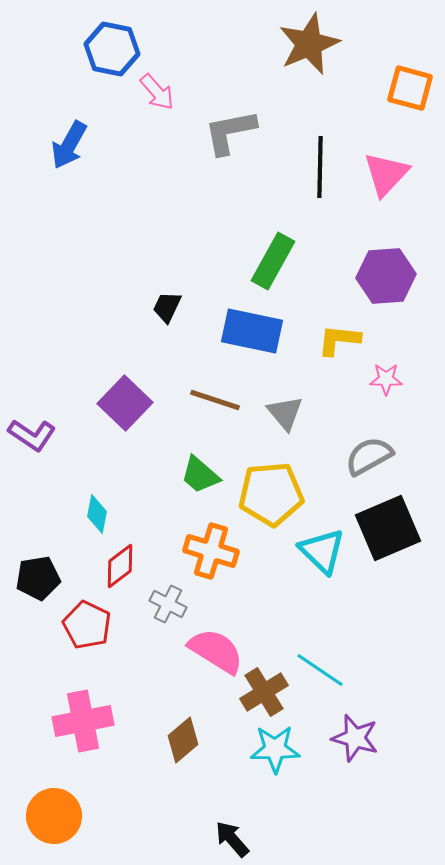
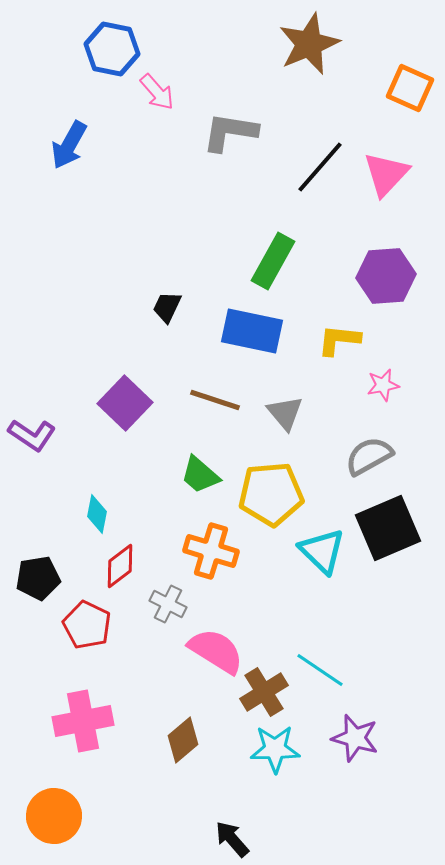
orange square: rotated 9 degrees clockwise
gray L-shape: rotated 20 degrees clockwise
black line: rotated 40 degrees clockwise
pink star: moved 3 px left, 6 px down; rotated 12 degrees counterclockwise
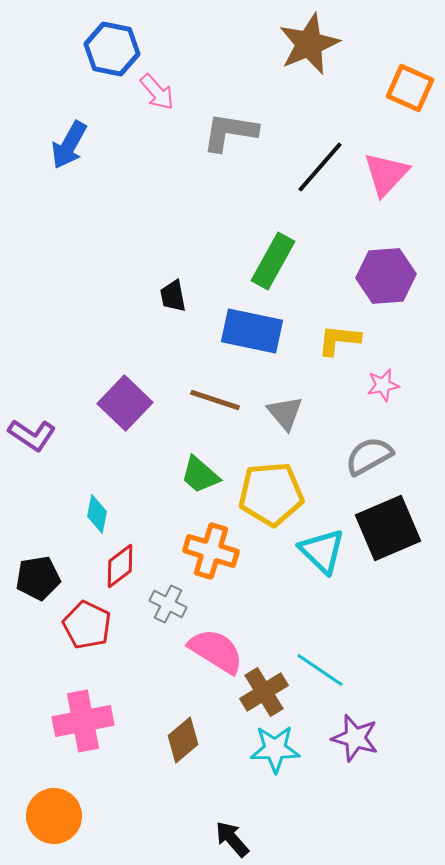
black trapezoid: moved 6 px right, 11 px up; rotated 36 degrees counterclockwise
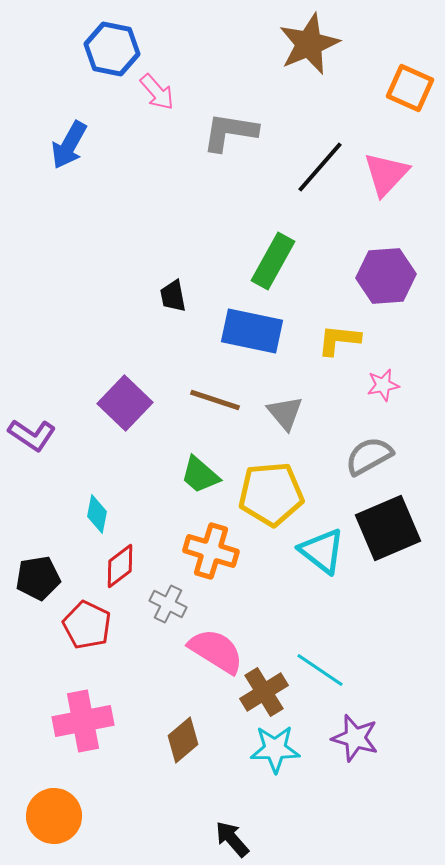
cyan triangle: rotated 6 degrees counterclockwise
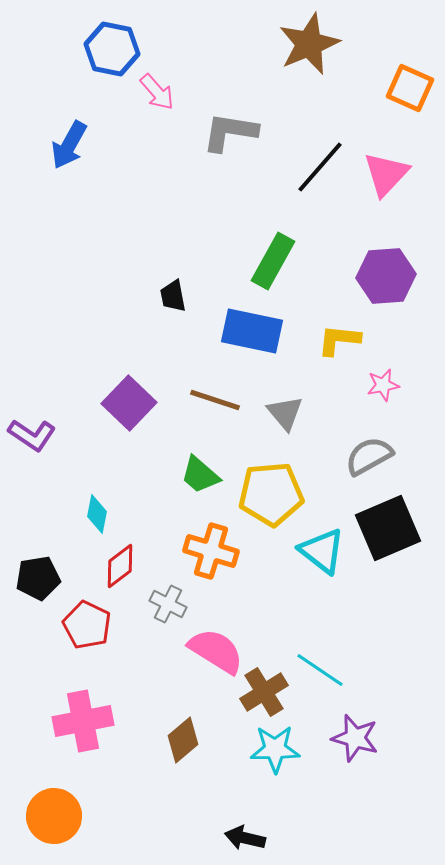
purple square: moved 4 px right
black arrow: moved 13 px right, 1 px up; rotated 36 degrees counterclockwise
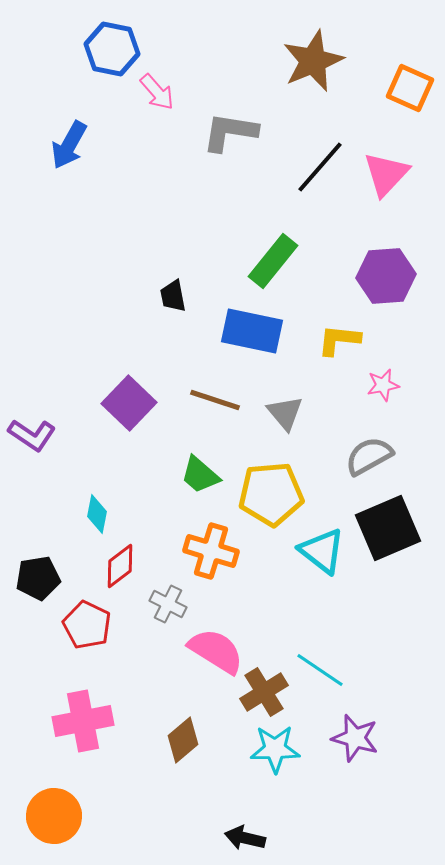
brown star: moved 4 px right, 17 px down
green rectangle: rotated 10 degrees clockwise
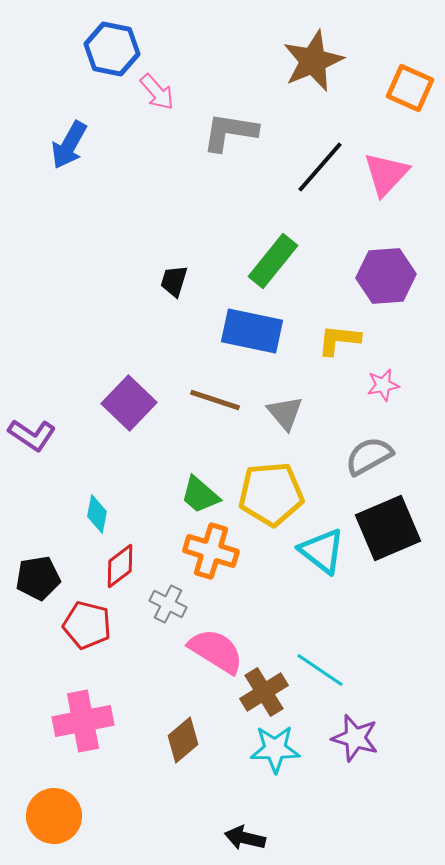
black trapezoid: moved 1 px right, 15 px up; rotated 28 degrees clockwise
green trapezoid: moved 20 px down
red pentagon: rotated 12 degrees counterclockwise
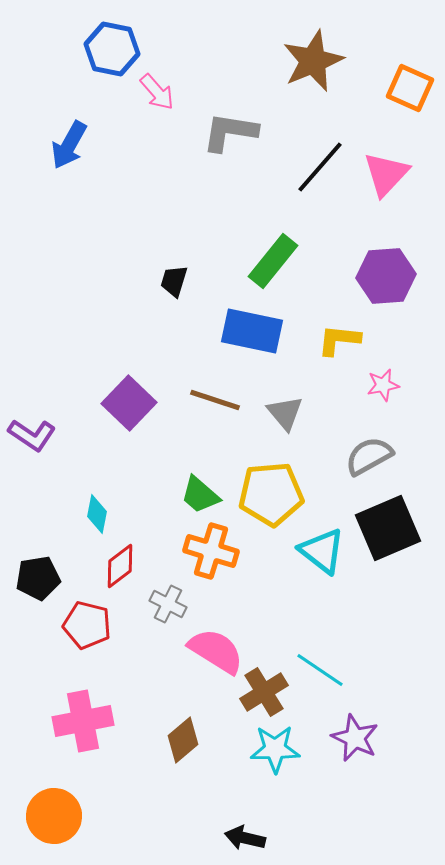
purple star: rotated 9 degrees clockwise
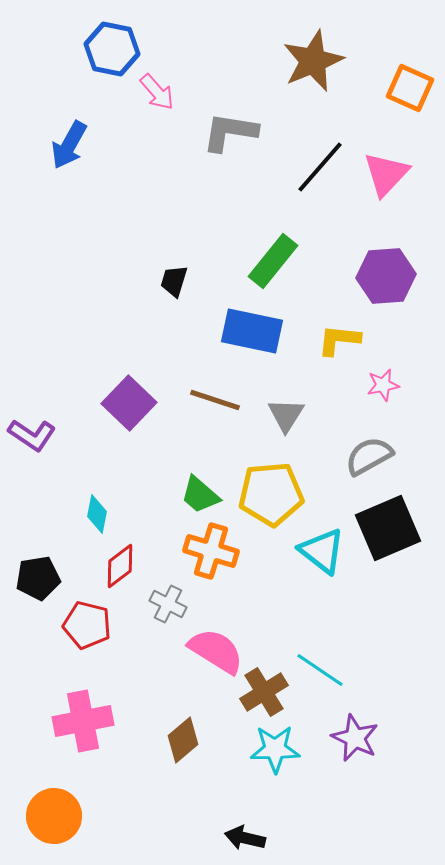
gray triangle: moved 1 px right, 2 px down; rotated 12 degrees clockwise
